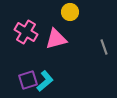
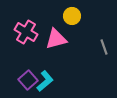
yellow circle: moved 2 px right, 4 px down
purple square: rotated 24 degrees counterclockwise
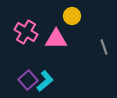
pink triangle: rotated 15 degrees clockwise
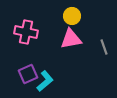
pink cross: rotated 20 degrees counterclockwise
pink triangle: moved 15 px right; rotated 10 degrees counterclockwise
purple square: moved 6 px up; rotated 18 degrees clockwise
